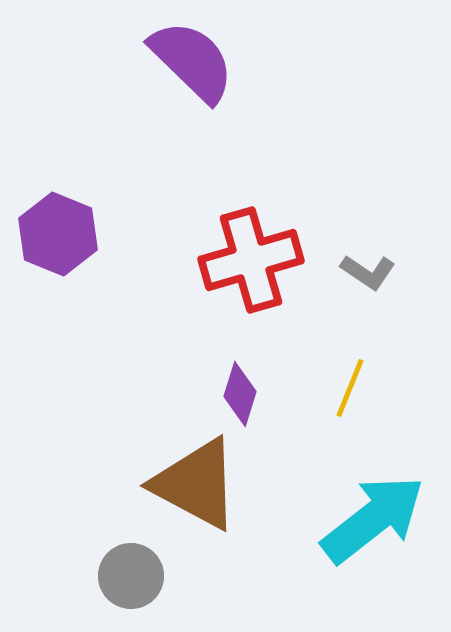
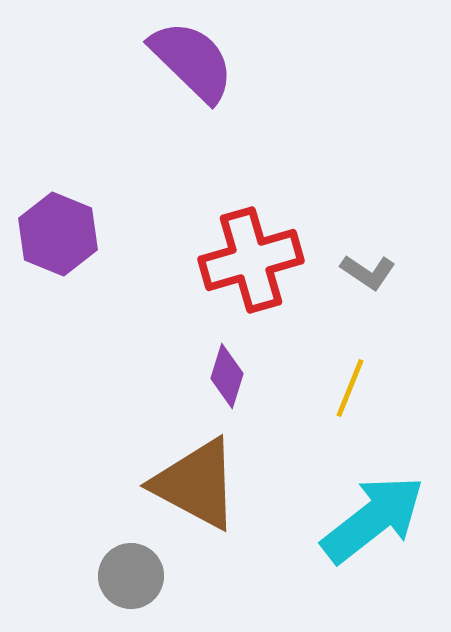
purple diamond: moved 13 px left, 18 px up
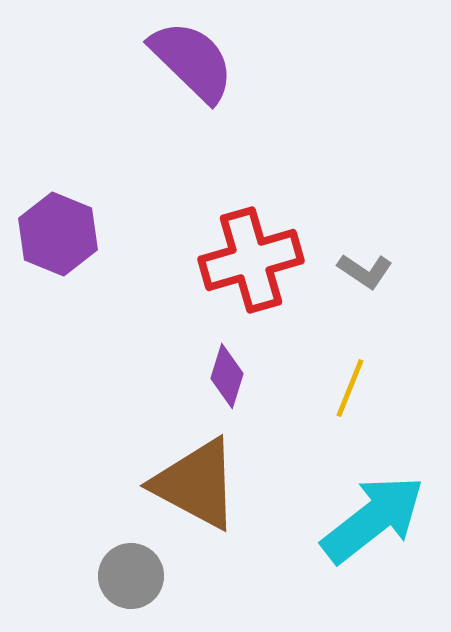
gray L-shape: moved 3 px left, 1 px up
